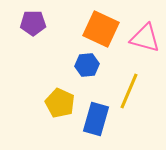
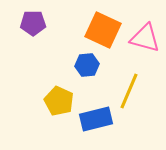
orange square: moved 2 px right, 1 px down
yellow pentagon: moved 1 px left, 2 px up
blue rectangle: rotated 60 degrees clockwise
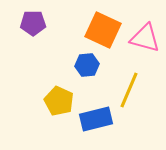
yellow line: moved 1 px up
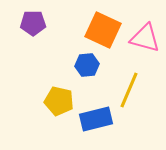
yellow pentagon: rotated 12 degrees counterclockwise
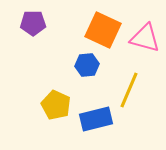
yellow pentagon: moved 3 px left, 4 px down; rotated 12 degrees clockwise
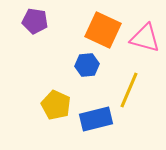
purple pentagon: moved 2 px right, 2 px up; rotated 10 degrees clockwise
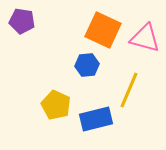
purple pentagon: moved 13 px left
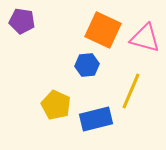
yellow line: moved 2 px right, 1 px down
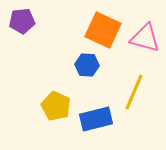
purple pentagon: rotated 15 degrees counterclockwise
blue hexagon: rotated 10 degrees clockwise
yellow line: moved 3 px right, 1 px down
yellow pentagon: moved 1 px down
